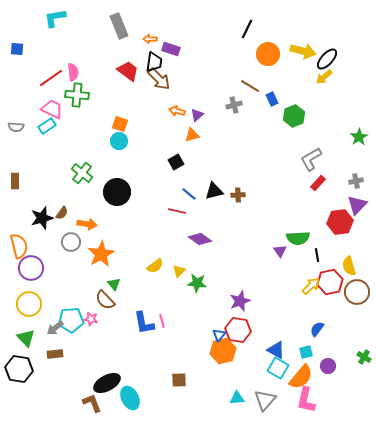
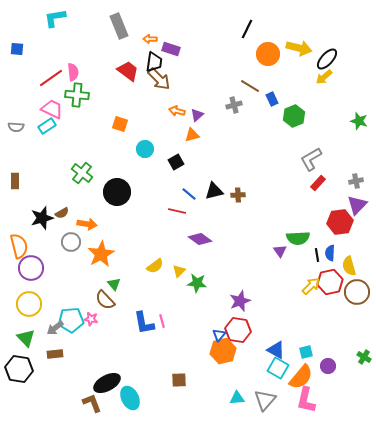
yellow arrow at (303, 51): moved 4 px left, 3 px up
green star at (359, 137): moved 16 px up; rotated 24 degrees counterclockwise
cyan circle at (119, 141): moved 26 px right, 8 px down
brown semicircle at (62, 213): rotated 24 degrees clockwise
blue semicircle at (317, 329): moved 13 px right, 76 px up; rotated 35 degrees counterclockwise
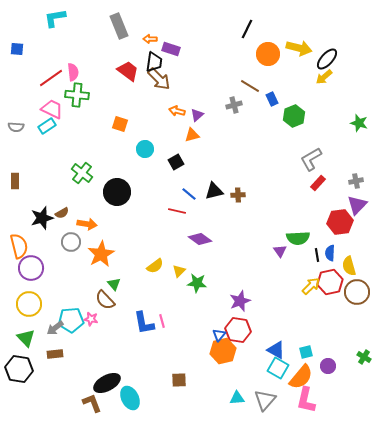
green star at (359, 121): moved 2 px down
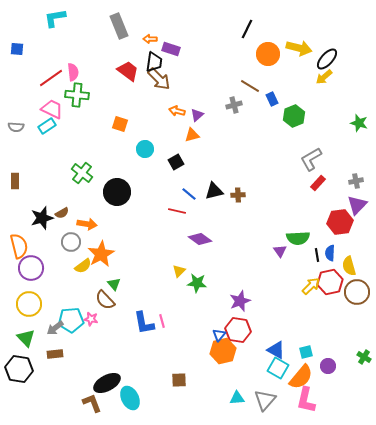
yellow semicircle at (155, 266): moved 72 px left
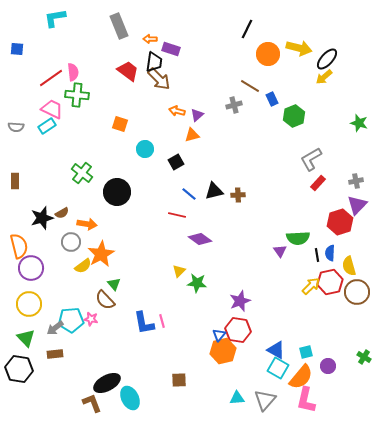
red line at (177, 211): moved 4 px down
red hexagon at (340, 222): rotated 10 degrees counterclockwise
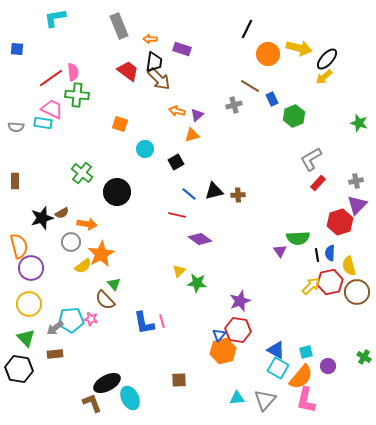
purple rectangle at (171, 49): moved 11 px right
cyan rectangle at (47, 126): moved 4 px left, 3 px up; rotated 42 degrees clockwise
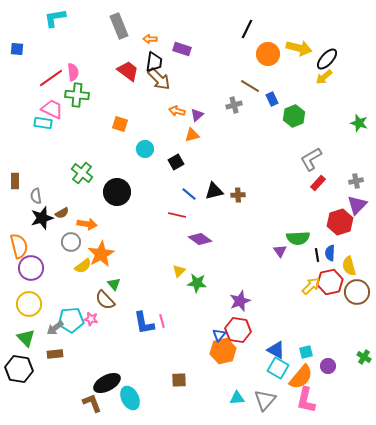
gray semicircle at (16, 127): moved 20 px right, 69 px down; rotated 77 degrees clockwise
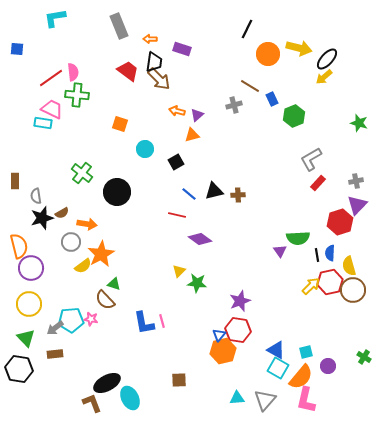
green triangle at (114, 284): rotated 32 degrees counterclockwise
brown circle at (357, 292): moved 4 px left, 2 px up
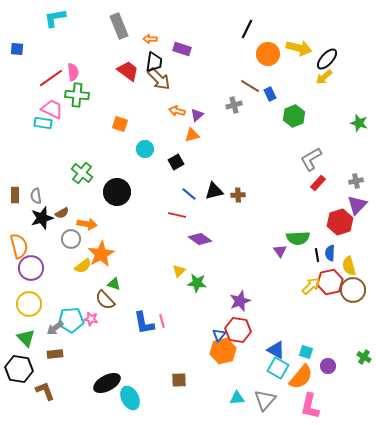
blue rectangle at (272, 99): moved 2 px left, 5 px up
brown rectangle at (15, 181): moved 14 px down
gray circle at (71, 242): moved 3 px up
cyan square at (306, 352): rotated 32 degrees clockwise
pink L-shape at (306, 400): moved 4 px right, 6 px down
brown L-shape at (92, 403): moved 47 px left, 12 px up
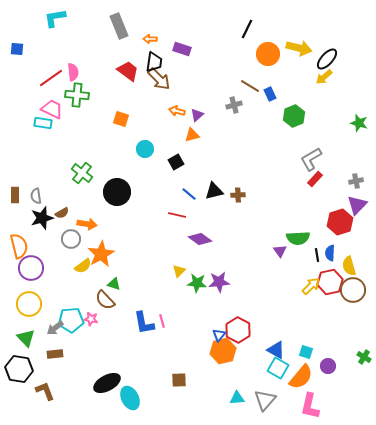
orange square at (120, 124): moved 1 px right, 5 px up
red rectangle at (318, 183): moved 3 px left, 4 px up
purple star at (240, 301): moved 21 px left, 19 px up; rotated 15 degrees clockwise
red hexagon at (238, 330): rotated 20 degrees clockwise
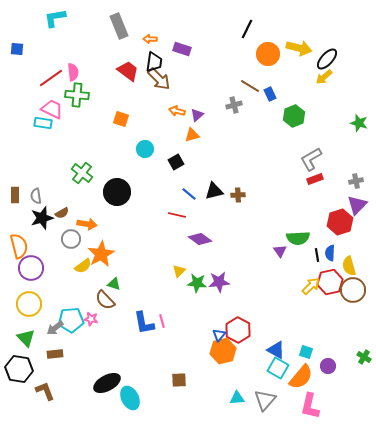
red rectangle at (315, 179): rotated 28 degrees clockwise
